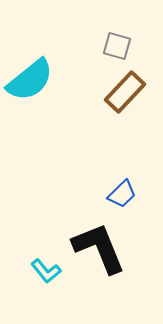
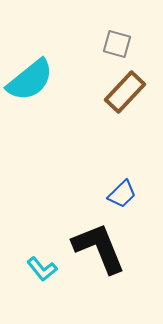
gray square: moved 2 px up
cyan L-shape: moved 4 px left, 2 px up
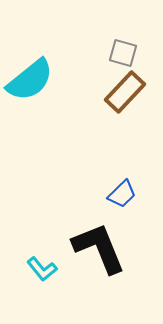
gray square: moved 6 px right, 9 px down
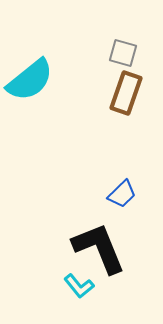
brown rectangle: moved 1 px right, 1 px down; rotated 24 degrees counterclockwise
cyan L-shape: moved 37 px right, 17 px down
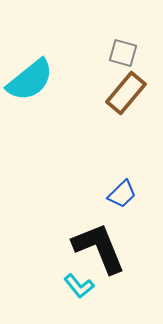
brown rectangle: rotated 21 degrees clockwise
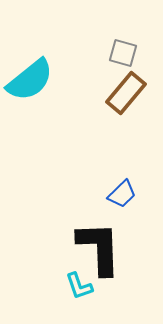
black L-shape: rotated 20 degrees clockwise
cyan L-shape: rotated 20 degrees clockwise
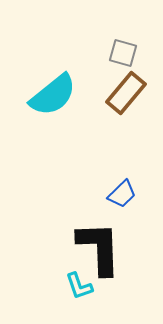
cyan semicircle: moved 23 px right, 15 px down
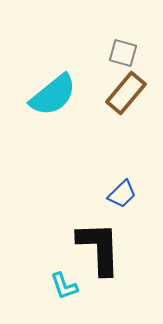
cyan L-shape: moved 15 px left
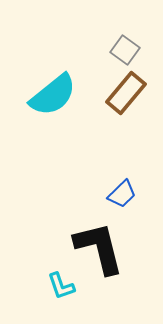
gray square: moved 2 px right, 3 px up; rotated 20 degrees clockwise
black L-shape: rotated 12 degrees counterclockwise
cyan L-shape: moved 3 px left
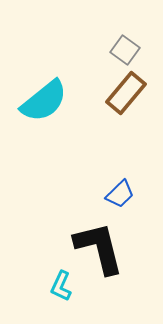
cyan semicircle: moved 9 px left, 6 px down
blue trapezoid: moved 2 px left
cyan L-shape: rotated 44 degrees clockwise
